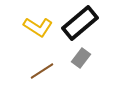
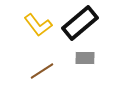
yellow L-shape: moved 2 px up; rotated 20 degrees clockwise
gray rectangle: moved 4 px right; rotated 54 degrees clockwise
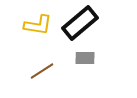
yellow L-shape: rotated 44 degrees counterclockwise
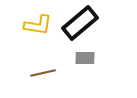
brown line: moved 1 px right, 2 px down; rotated 20 degrees clockwise
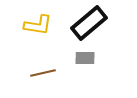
black rectangle: moved 9 px right
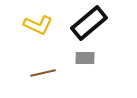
yellow L-shape: rotated 16 degrees clockwise
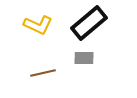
gray rectangle: moved 1 px left
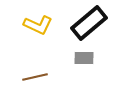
brown line: moved 8 px left, 4 px down
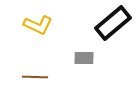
black rectangle: moved 24 px right
brown line: rotated 15 degrees clockwise
